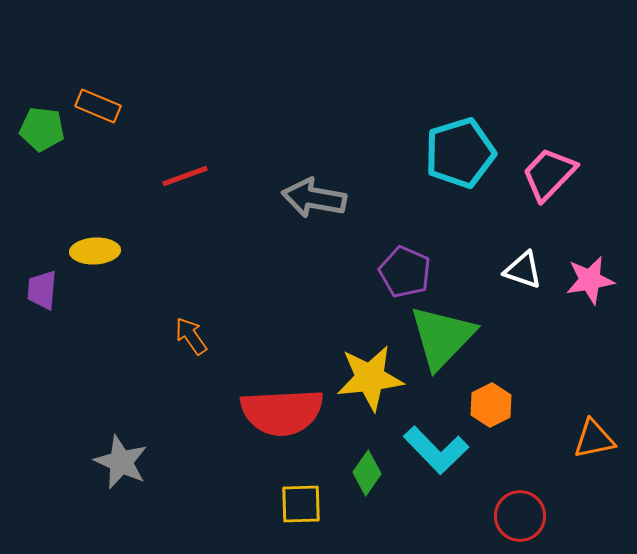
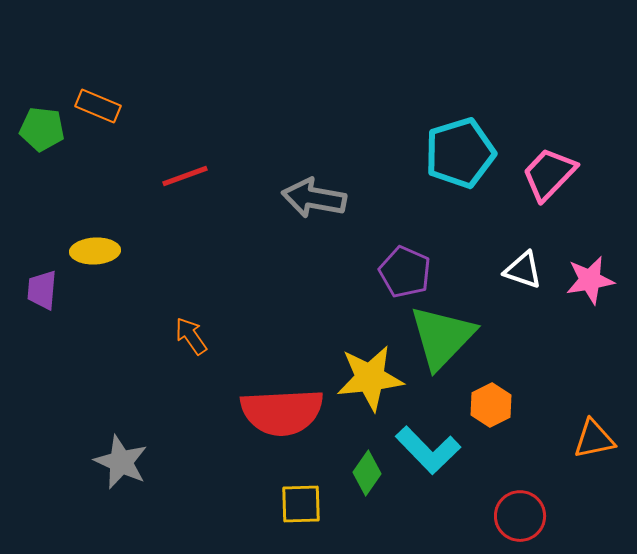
cyan L-shape: moved 8 px left
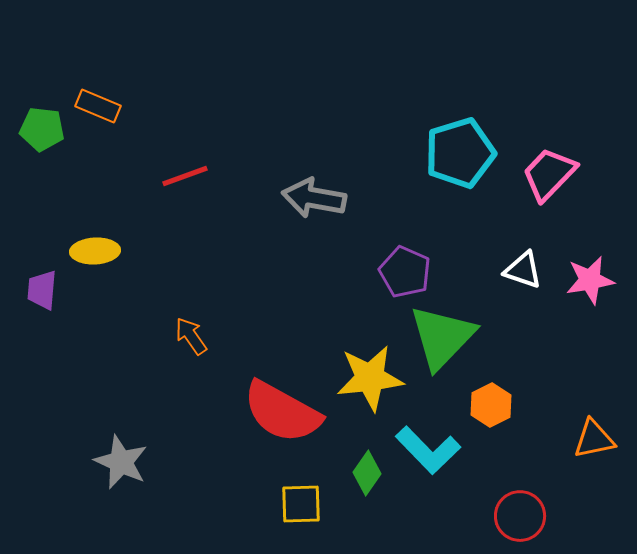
red semicircle: rotated 32 degrees clockwise
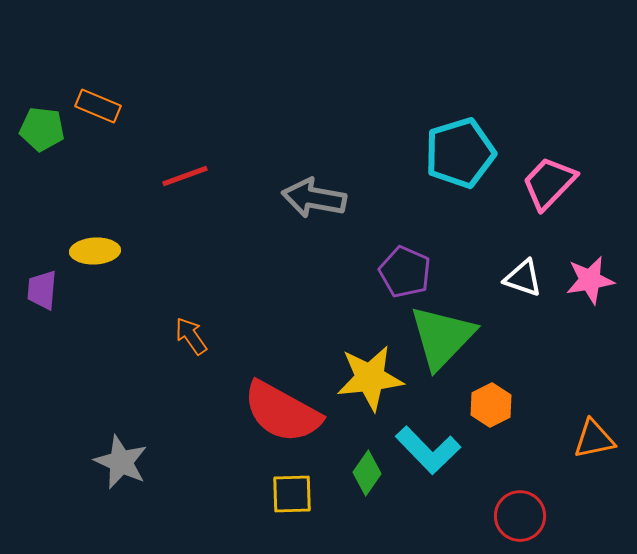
pink trapezoid: moved 9 px down
white triangle: moved 8 px down
yellow square: moved 9 px left, 10 px up
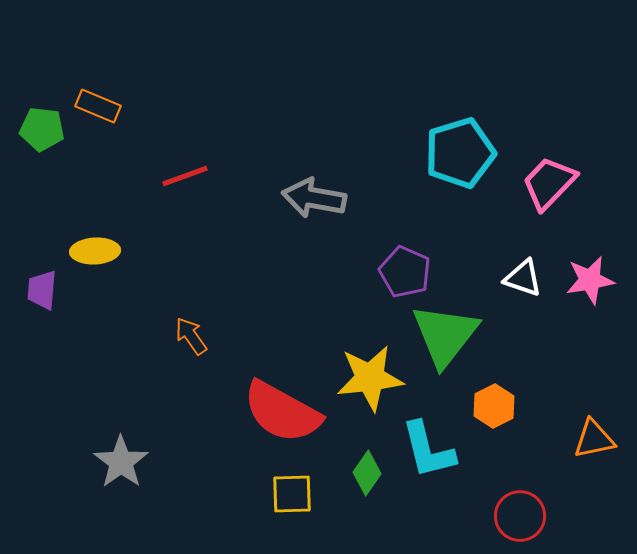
green triangle: moved 3 px right, 2 px up; rotated 6 degrees counterclockwise
orange hexagon: moved 3 px right, 1 px down
cyan L-shape: rotated 30 degrees clockwise
gray star: rotated 12 degrees clockwise
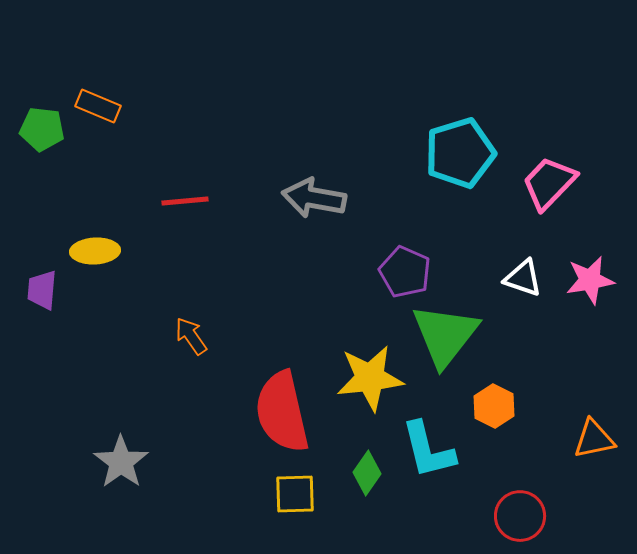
red line: moved 25 px down; rotated 15 degrees clockwise
orange hexagon: rotated 6 degrees counterclockwise
red semicircle: rotated 48 degrees clockwise
yellow square: moved 3 px right
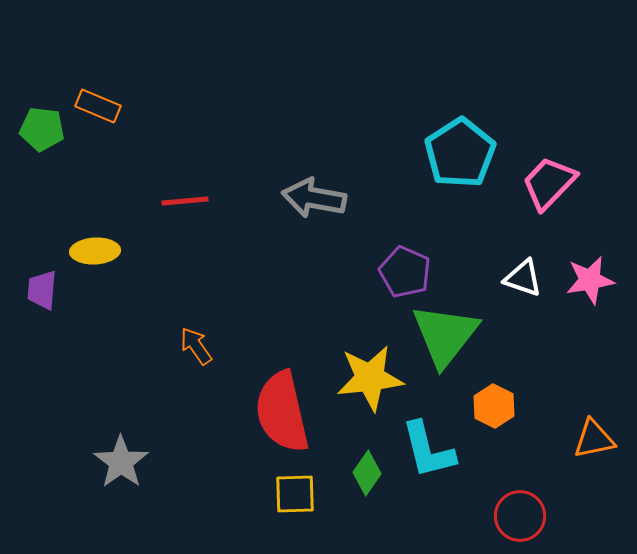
cyan pentagon: rotated 16 degrees counterclockwise
orange arrow: moved 5 px right, 10 px down
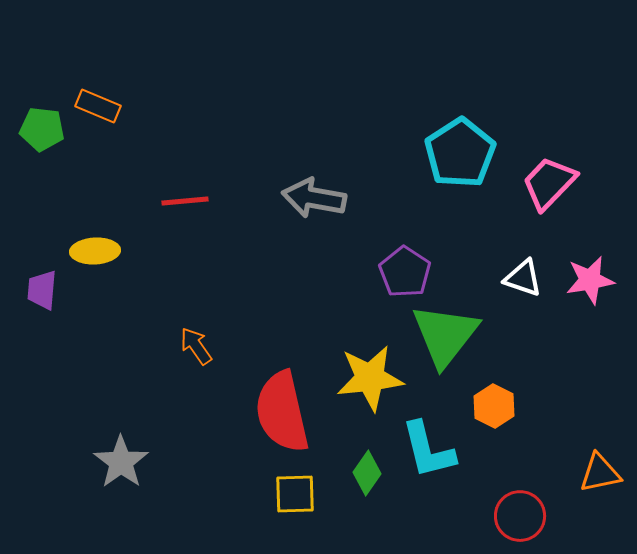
purple pentagon: rotated 9 degrees clockwise
orange triangle: moved 6 px right, 34 px down
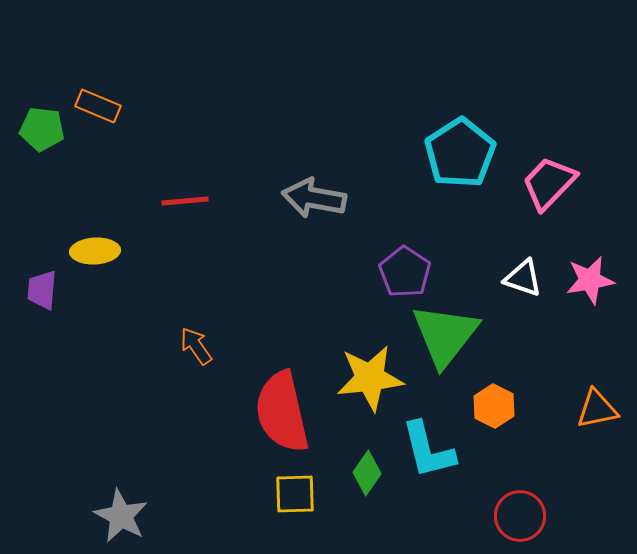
gray star: moved 54 px down; rotated 8 degrees counterclockwise
orange triangle: moved 3 px left, 64 px up
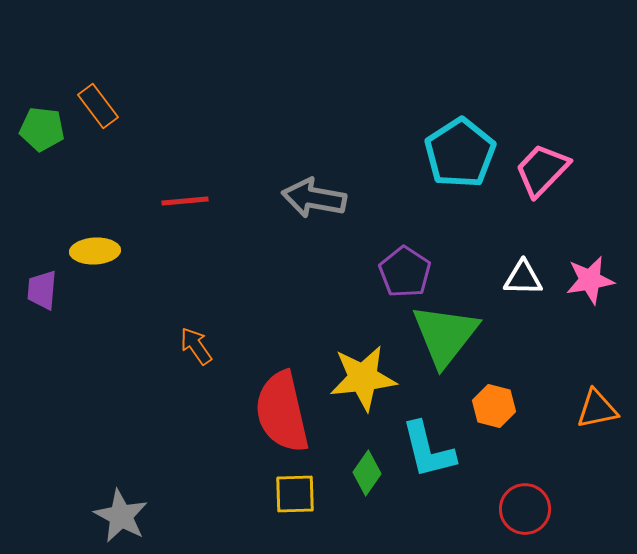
orange rectangle: rotated 30 degrees clockwise
pink trapezoid: moved 7 px left, 13 px up
white triangle: rotated 18 degrees counterclockwise
yellow star: moved 7 px left
orange hexagon: rotated 12 degrees counterclockwise
red circle: moved 5 px right, 7 px up
